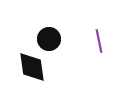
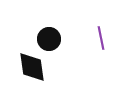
purple line: moved 2 px right, 3 px up
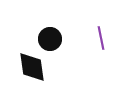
black circle: moved 1 px right
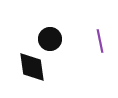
purple line: moved 1 px left, 3 px down
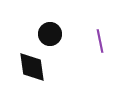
black circle: moved 5 px up
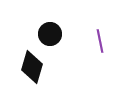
black diamond: rotated 24 degrees clockwise
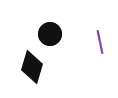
purple line: moved 1 px down
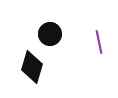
purple line: moved 1 px left
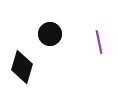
black diamond: moved 10 px left
